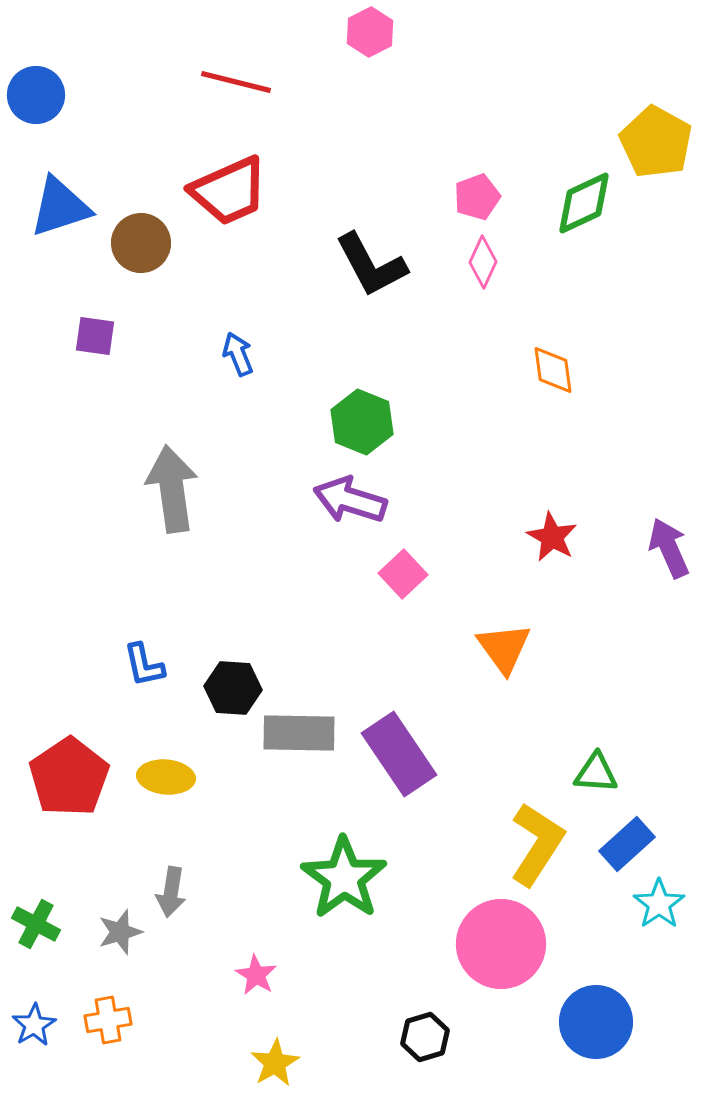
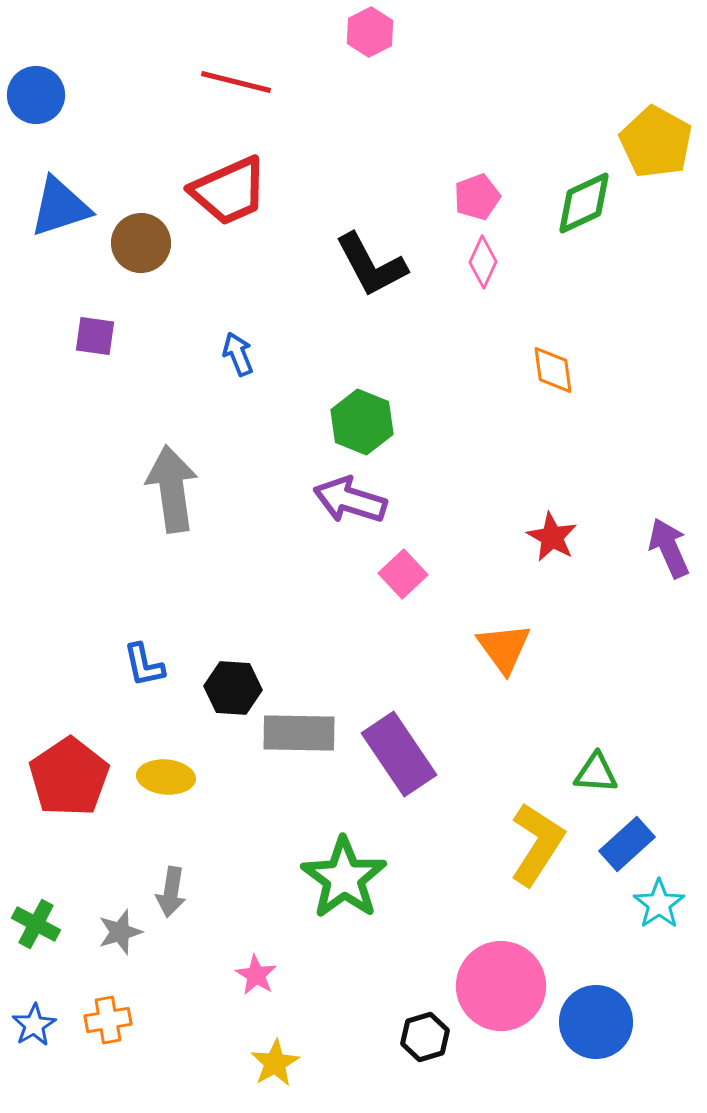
pink circle at (501, 944): moved 42 px down
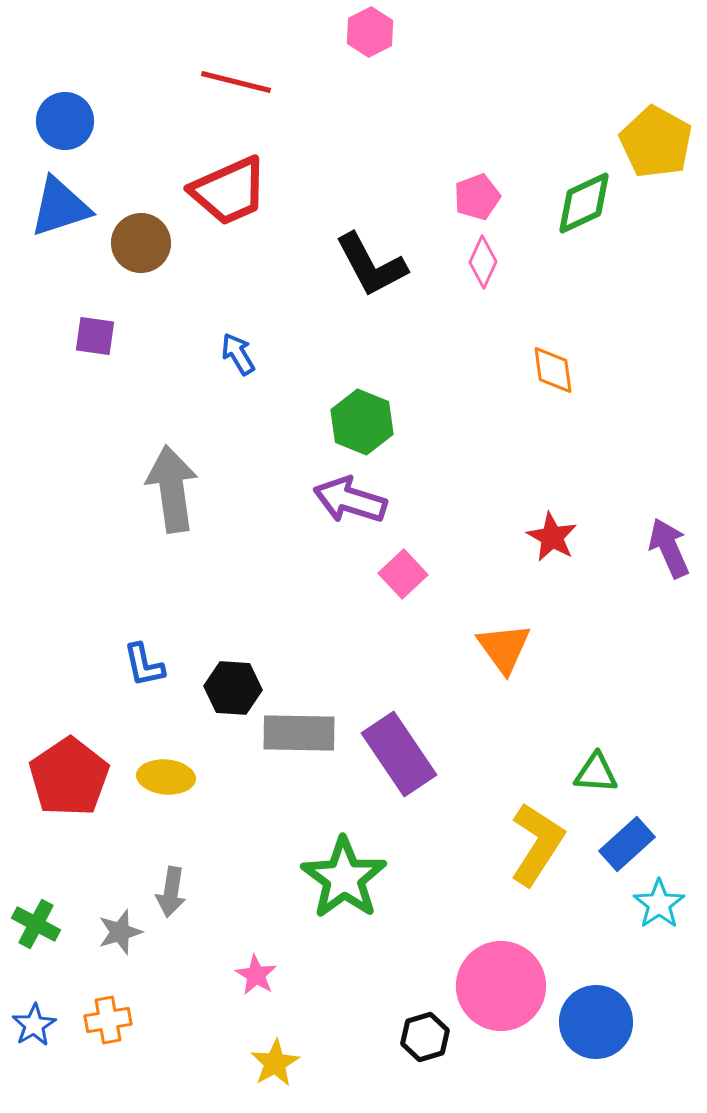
blue circle at (36, 95): moved 29 px right, 26 px down
blue arrow at (238, 354): rotated 9 degrees counterclockwise
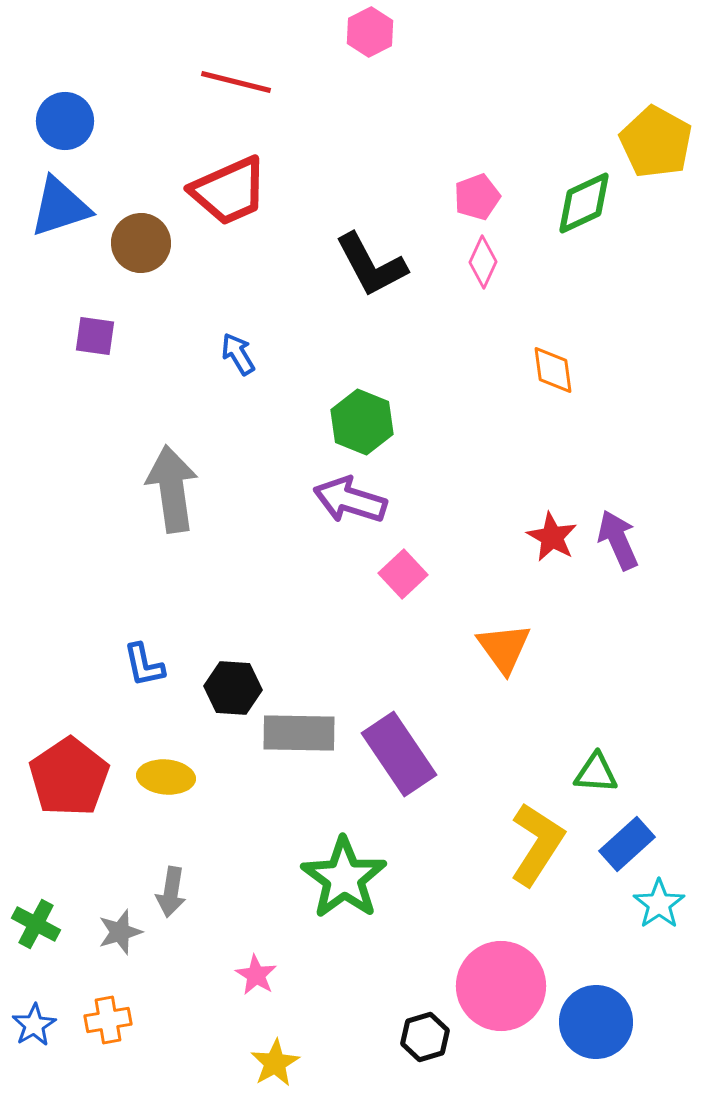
purple arrow at (669, 548): moved 51 px left, 8 px up
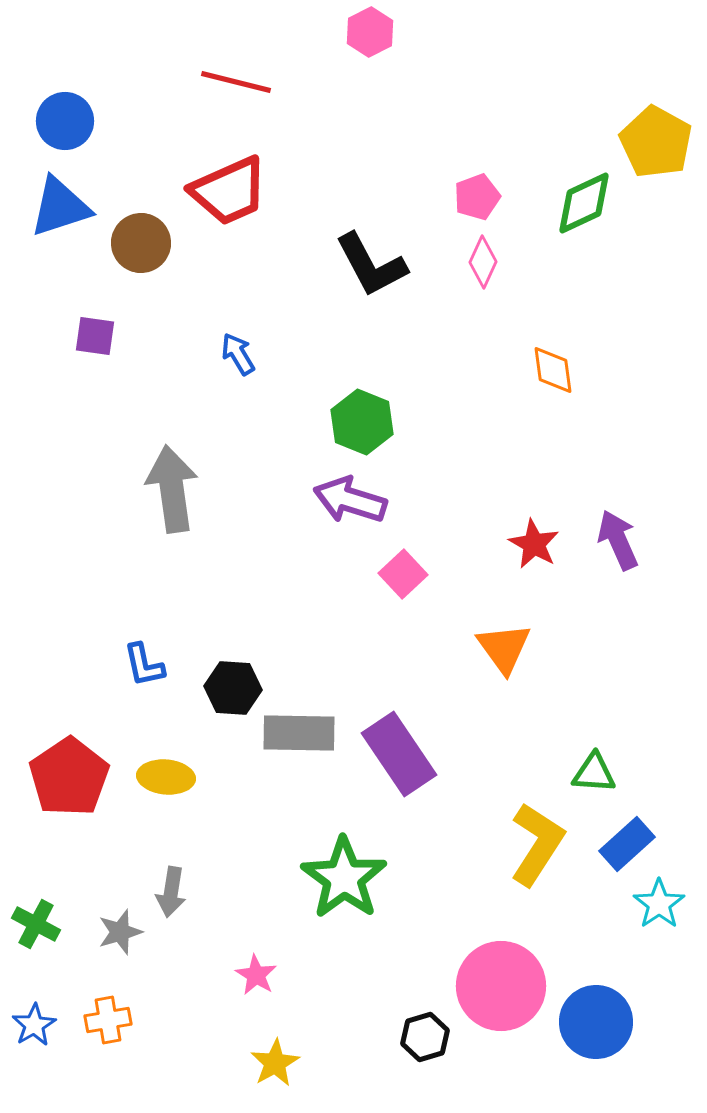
red star at (552, 537): moved 18 px left, 7 px down
green triangle at (596, 773): moved 2 px left
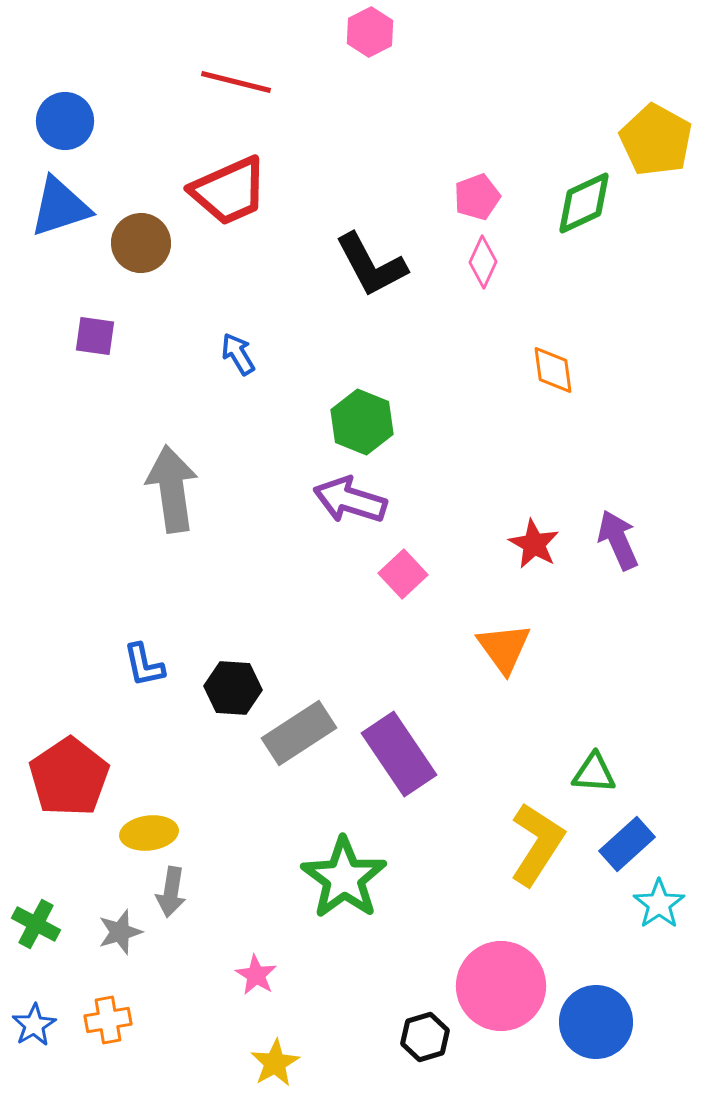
yellow pentagon at (656, 142): moved 2 px up
gray rectangle at (299, 733): rotated 34 degrees counterclockwise
yellow ellipse at (166, 777): moved 17 px left, 56 px down; rotated 12 degrees counterclockwise
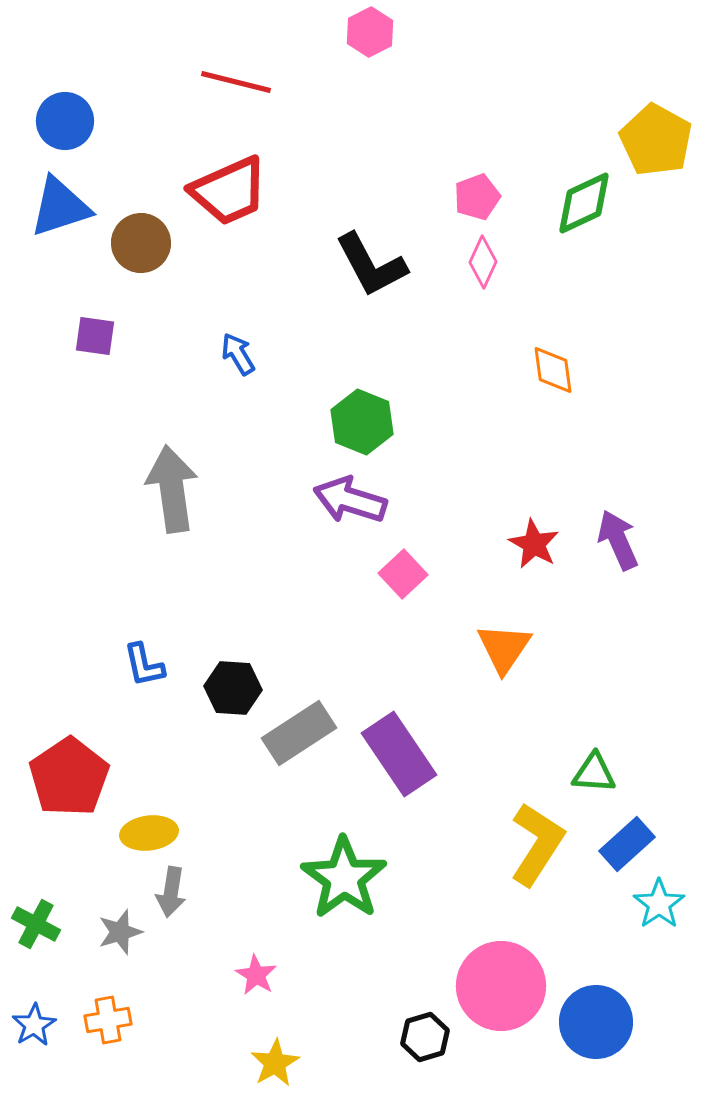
orange triangle at (504, 648): rotated 10 degrees clockwise
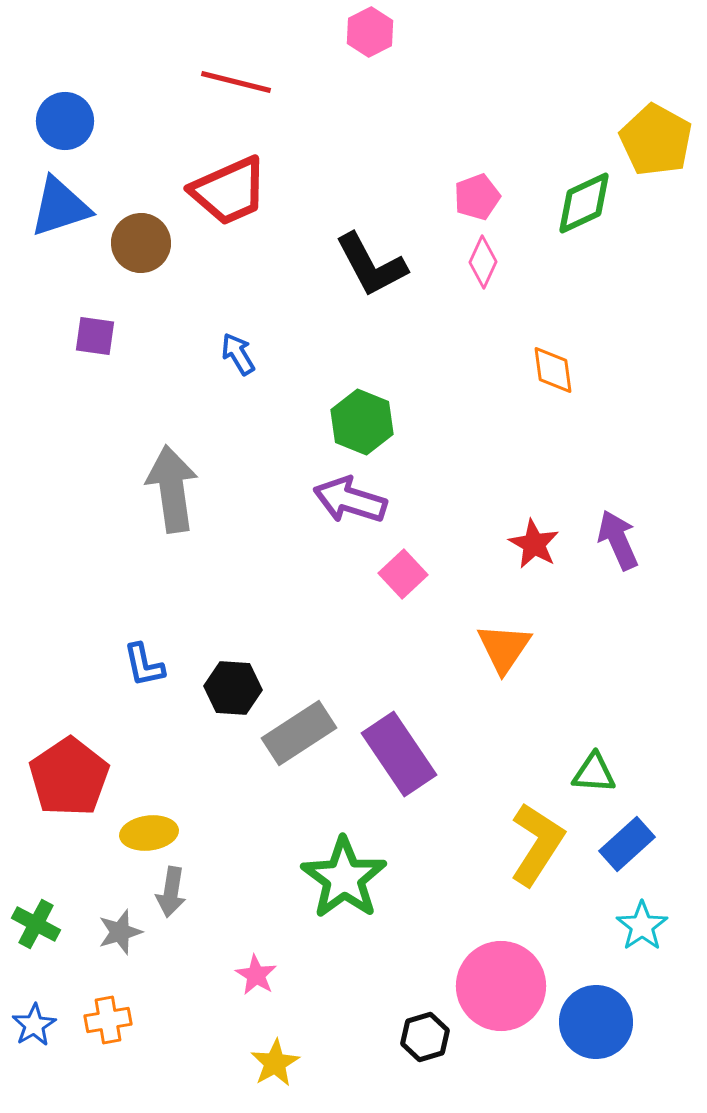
cyan star at (659, 904): moved 17 px left, 22 px down
